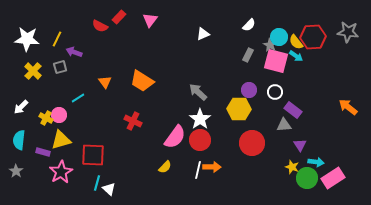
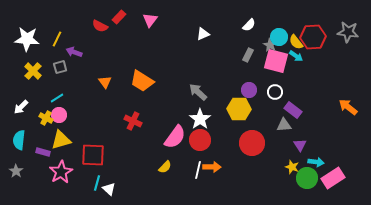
cyan line at (78, 98): moved 21 px left
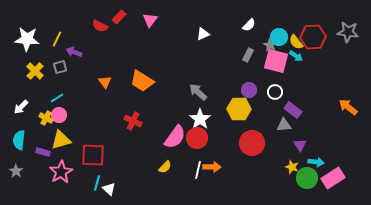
yellow cross at (33, 71): moved 2 px right
red circle at (200, 140): moved 3 px left, 2 px up
